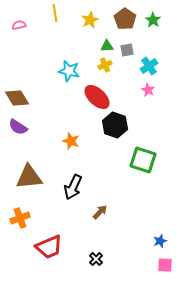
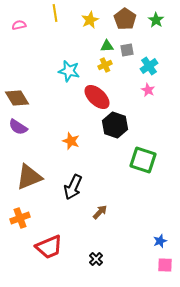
green star: moved 3 px right
brown triangle: rotated 16 degrees counterclockwise
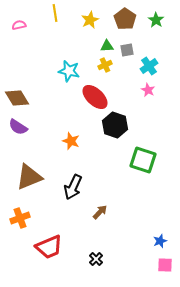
red ellipse: moved 2 px left
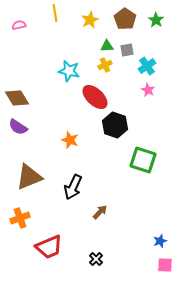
cyan cross: moved 2 px left
orange star: moved 1 px left, 1 px up
